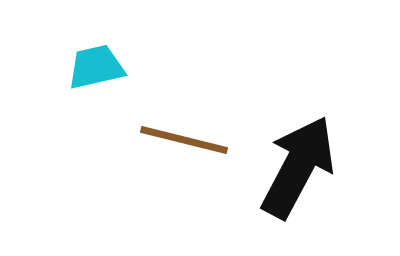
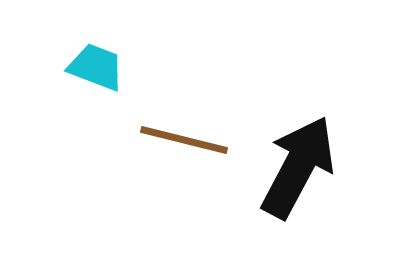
cyan trapezoid: rotated 34 degrees clockwise
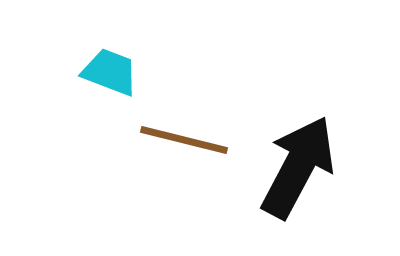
cyan trapezoid: moved 14 px right, 5 px down
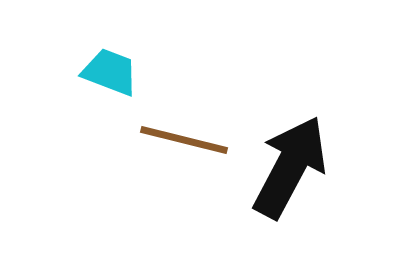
black arrow: moved 8 px left
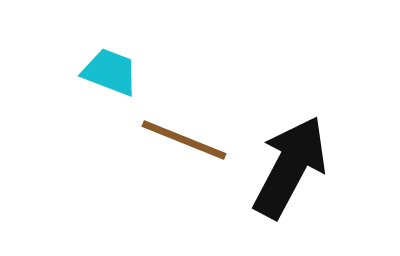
brown line: rotated 8 degrees clockwise
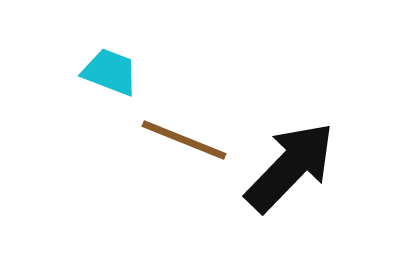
black arrow: rotated 16 degrees clockwise
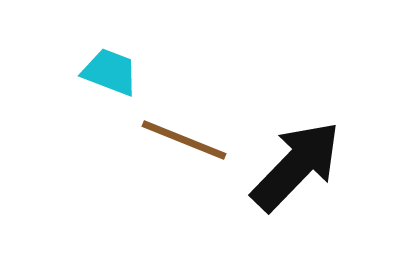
black arrow: moved 6 px right, 1 px up
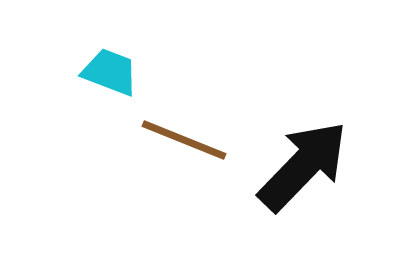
black arrow: moved 7 px right
